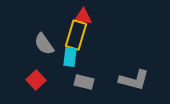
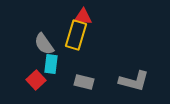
cyan rectangle: moved 19 px left, 7 px down
gray L-shape: moved 1 px down
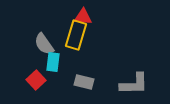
cyan rectangle: moved 2 px right, 2 px up
gray L-shape: moved 3 px down; rotated 16 degrees counterclockwise
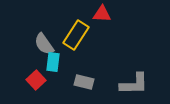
red triangle: moved 19 px right, 3 px up
yellow rectangle: rotated 16 degrees clockwise
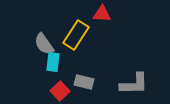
red square: moved 24 px right, 11 px down
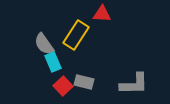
cyan rectangle: rotated 30 degrees counterclockwise
red square: moved 3 px right, 5 px up
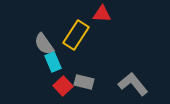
gray L-shape: moved 1 px left; rotated 128 degrees counterclockwise
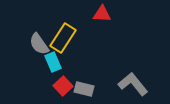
yellow rectangle: moved 13 px left, 3 px down
gray semicircle: moved 5 px left
gray rectangle: moved 7 px down
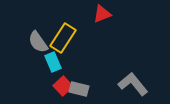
red triangle: rotated 24 degrees counterclockwise
gray semicircle: moved 1 px left, 2 px up
gray rectangle: moved 5 px left
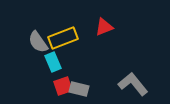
red triangle: moved 2 px right, 13 px down
yellow rectangle: rotated 36 degrees clockwise
red square: rotated 24 degrees clockwise
